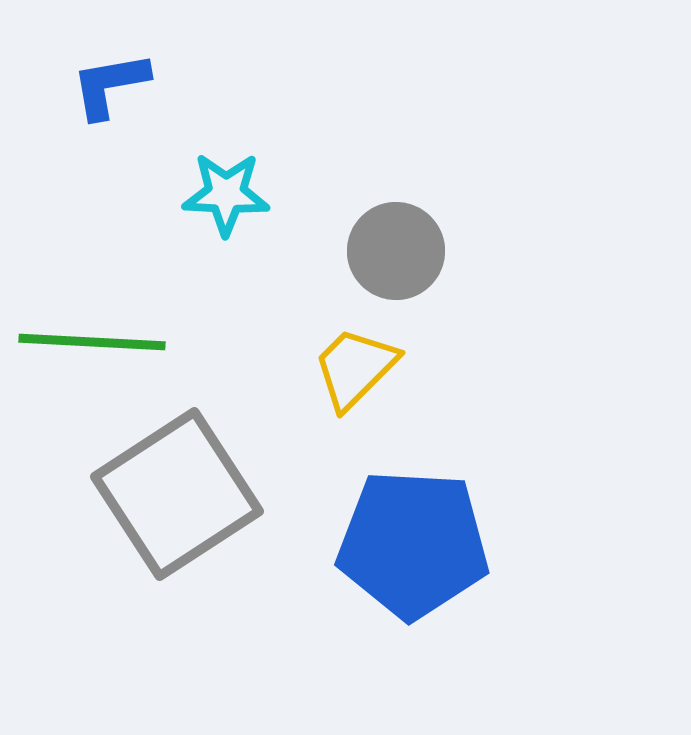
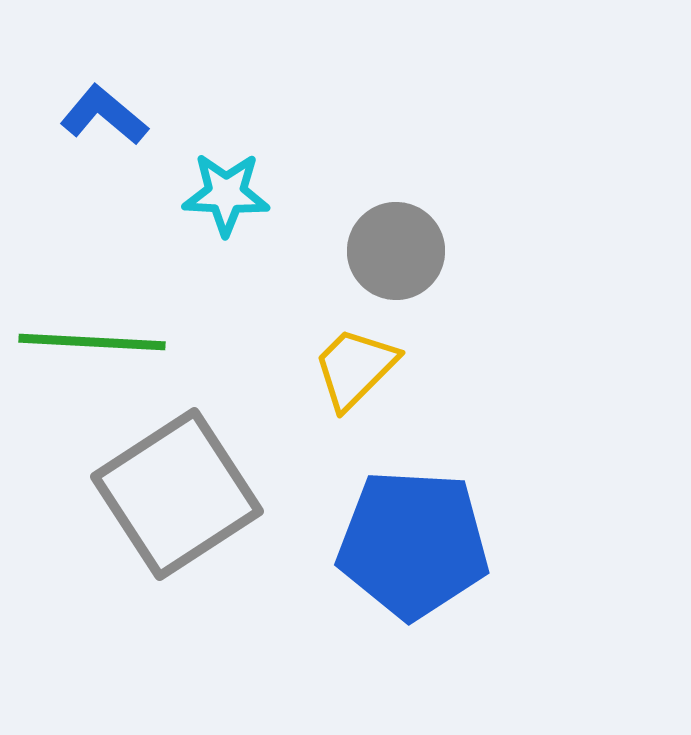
blue L-shape: moved 6 px left, 30 px down; rotated 50 degrees clockwise
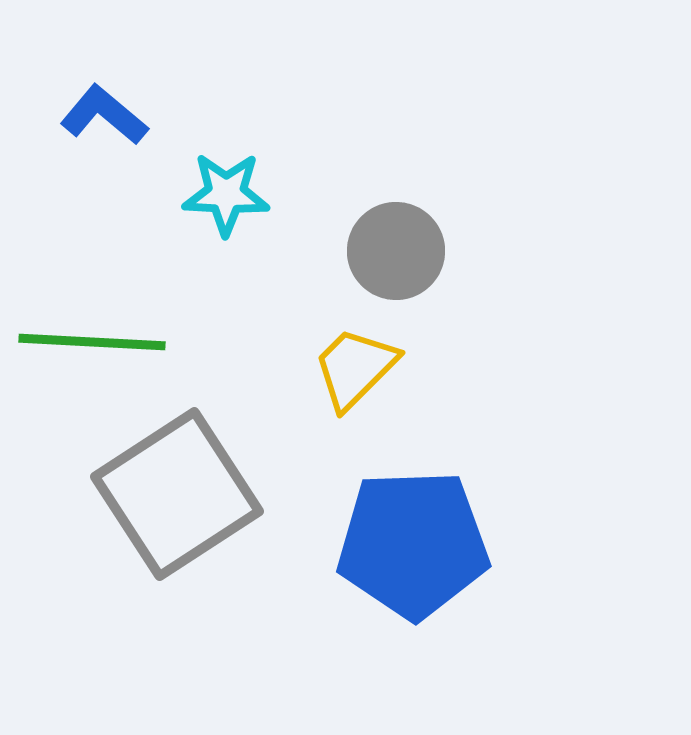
blue pentagon: rotated 5 degrees counterclockwise
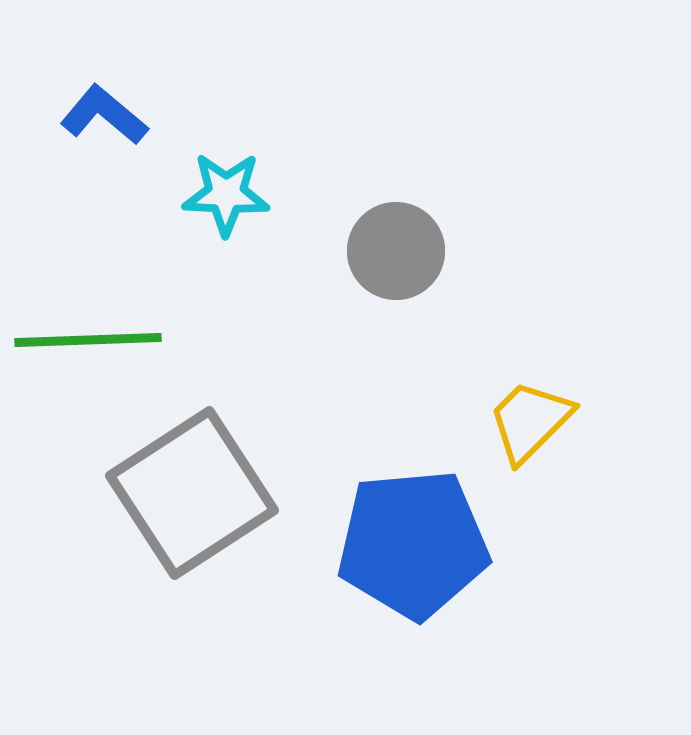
green line: moved 4 px left, 2 px up; rotated 5 degrees counterclockwise
yellow trapezoid: moved 175 px right, 53 px down
gray square: moved 15 px right, 1 px up
blue pentagon: rotated 3 degrees counterclockwise
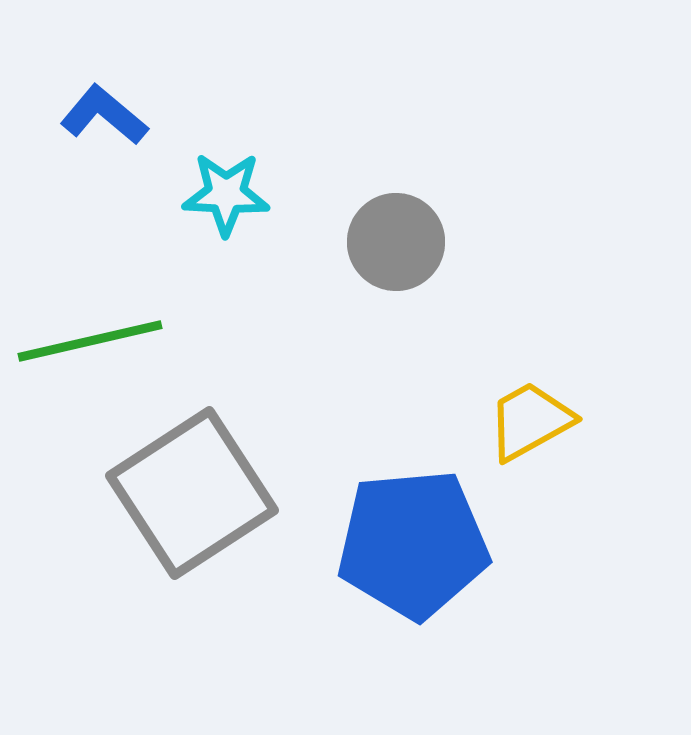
gray circle: moved 9 px up
green line: moved 2 px right, 1 px down; rotated 11 degrees counterclockwise
yellow trapezoid: rotated 16 degrees clockwise
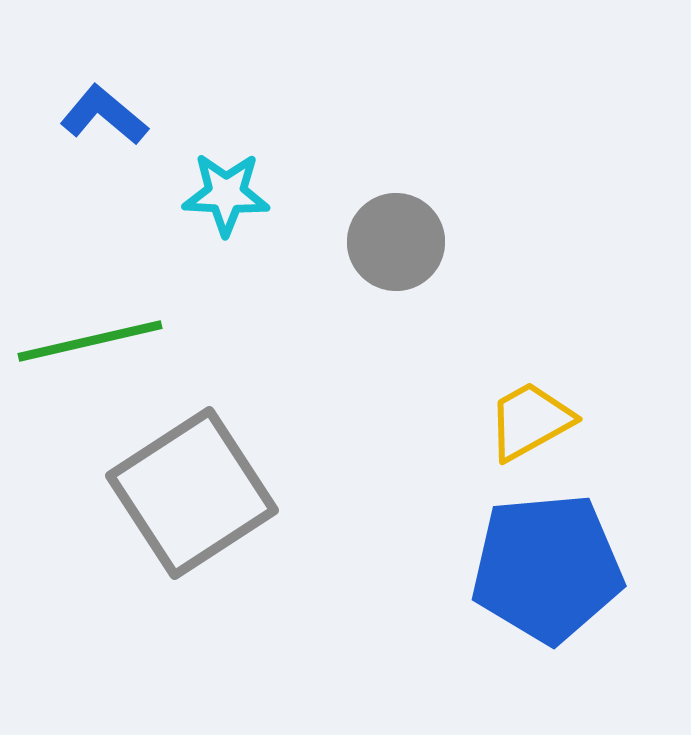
blue pentagon: moved 134 px right, 24 px down
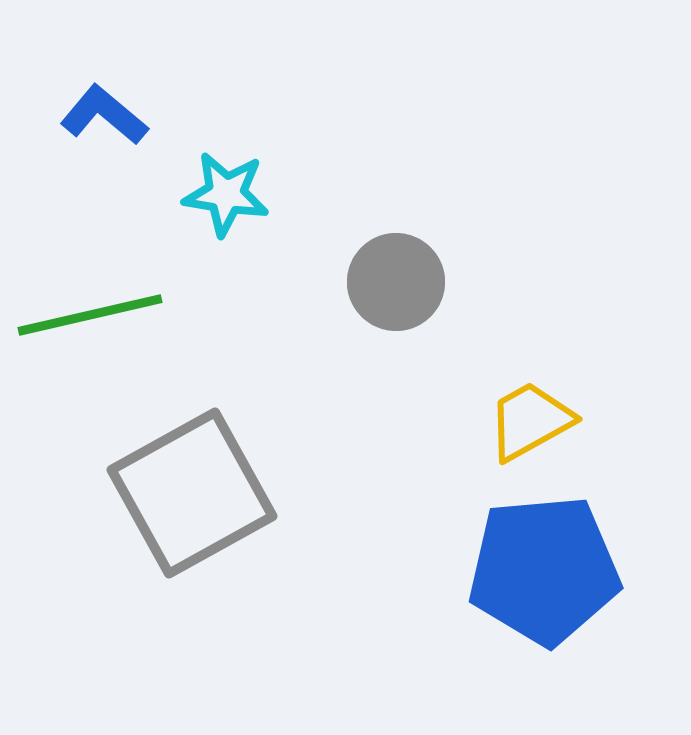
cyan star: rotated 6 degrees clockwise
gray circle: moved 40 px down
green line: moved 26 px up
gray square: rotated 4 degrees clockwise
blue pentagon: moved 3 px left, 2 px down
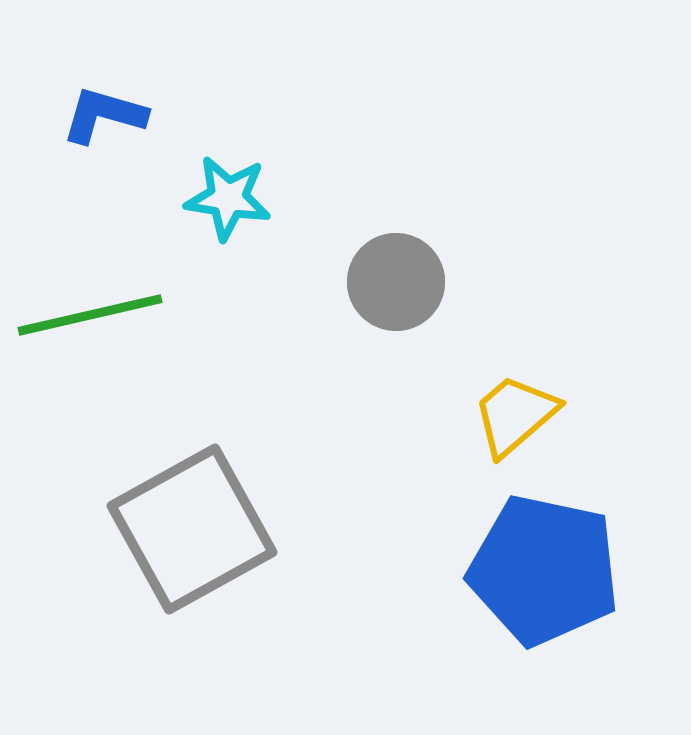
blue L-shape: rotated 24 degrees counterclockwise
cyan star: moved 2 px right, 4 px down
yellow trapezoid: moved 15 px left, 6 px up; rotated 12 degrees counterclockwise
gray square: moved 36 px down
blue pentagon: rotated 17 degrees clockwise
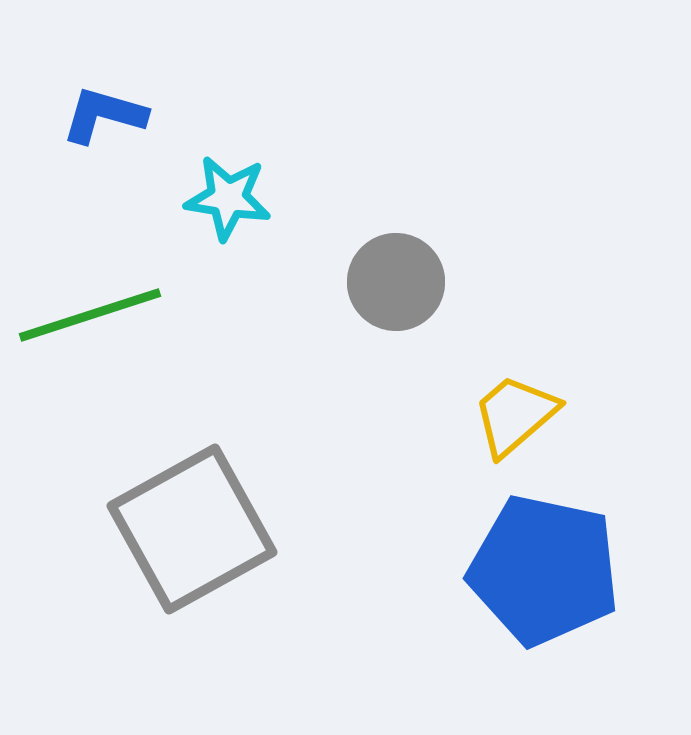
green line: rotated 5 degrees counterclockwise
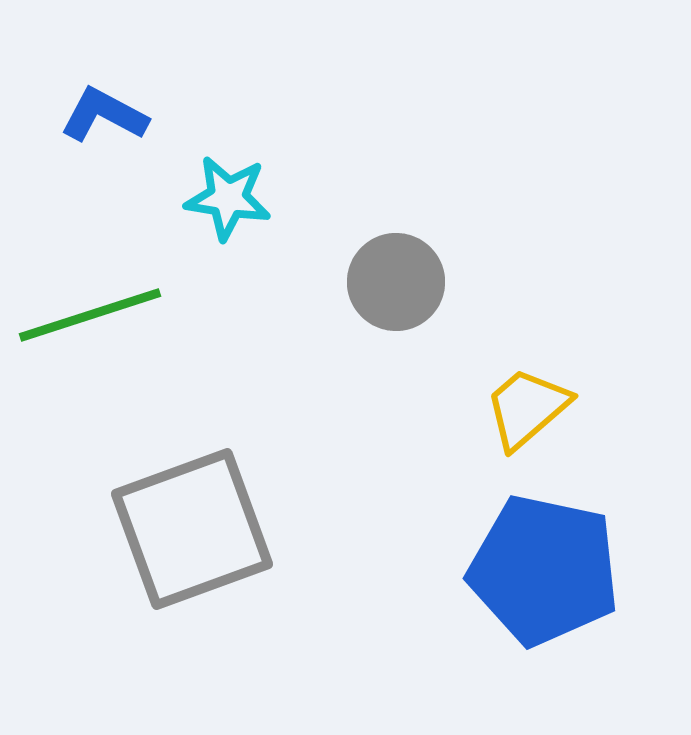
blue L-shape: rotated 12 degrees clockwise
yellow trapezoid: moved 12 px right, 7 px up
gray square: rotated 9 degrees clockwise
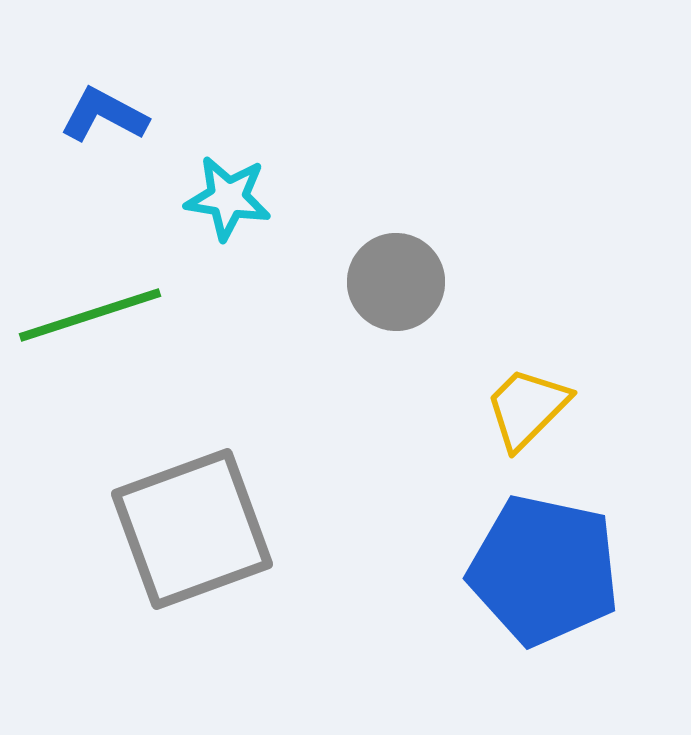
yellow trapezoid: rotated 4 degrees counterclockwise
